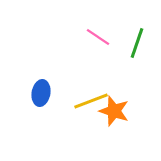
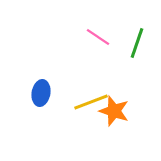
yellow line: moved 1 px down
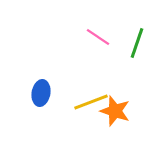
orange star: moved 1 px right
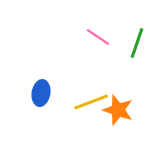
orange star: moved 3 px right, 1 px up
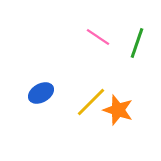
blue ellipse: rotated 50 degrees clockwise
yellow line: rotated 24 degrees counterclockwise
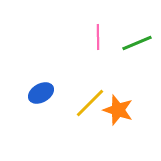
pink line: rotated 55 degrees clockwise
green line: rotated 48 degrees clockwise
yellow line: moved 1 px left, 1 px down
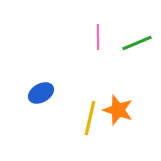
yellow line: moved 15 px down; rotated 32 degrees counterclockwise
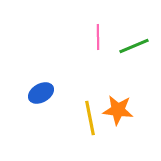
green line: moved 3 px left, 3 px down
orange star: rotated 12 degrees counterclockwise
yellow line: rotated 24 degrees counterclockwise
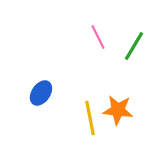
pink line: rotated 25 degrees counterclockwise
green line: rotated 36 degrees counterclockwise
blue ellipse: rotated 25 degrees counterclockwise
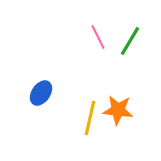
green line: moved 4 px left, 5 px up
yellow line: rotated 24 degrees clockwise
